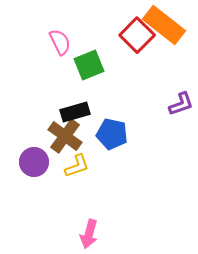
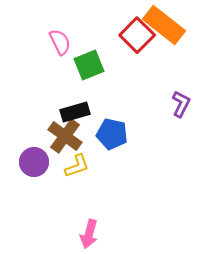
purple L-shape: rotated 44 degrees counterclockwise
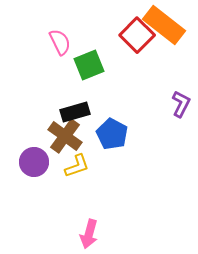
blue pentagon: rotated 16 degrees clockwise
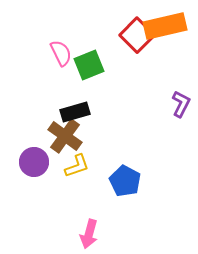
orange rectangle: moved 1 px right, 1 px down; rotated 51 degrees counterclockwise
pink semicircle: moved 1 px right, 11 px down
blue pentagon: moved 13 px right, 47 px down
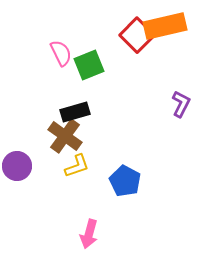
purple circle: moved 17 px left, 4 px down
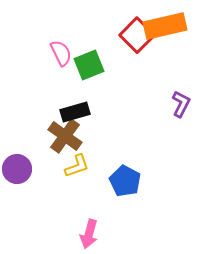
purple circle: moved 3 px down
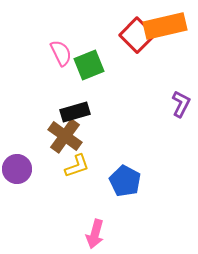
pink arrow: moved 6 px right
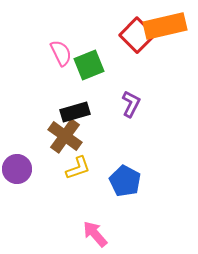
purple L-shape: moved 50 px left
yellow L-shape: moved 1 px right, 2 px down
pink arrow: rotated 124 degrees clockwise
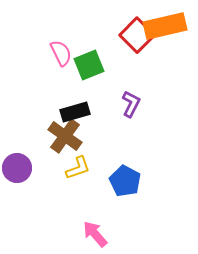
purple circle: moved 1 px up
